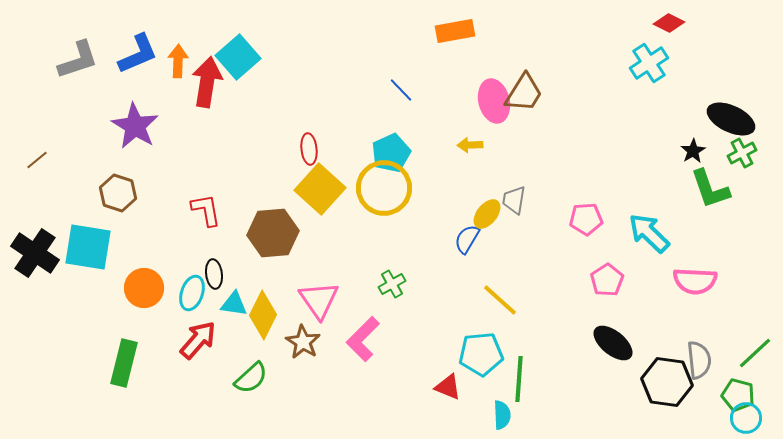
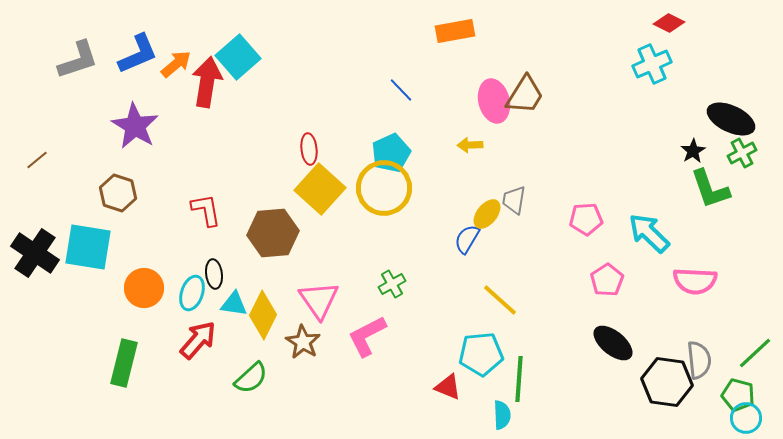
orange arrow at (178, 61): moved 2 px left, 3 px down; rotated 48 degrees clockwise
cyan cross at (649, 63): moved 3 px right, 1 px down; rotated 9 degrees clockwise
brown trapezoid at (524, 93): moved 1 px right, 2 px down
pink L-shape at (363, 339): moved 4 px right, 3 px up; rotated 18 degrees clockwise
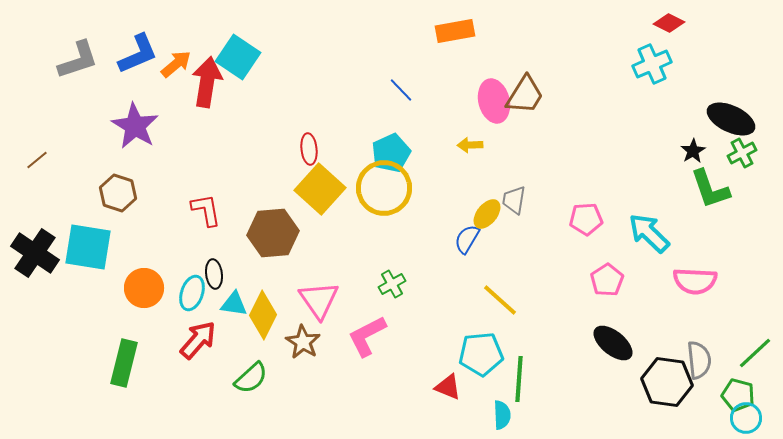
cyan square at (238, 57): rotated 15 degrees counterclockwise
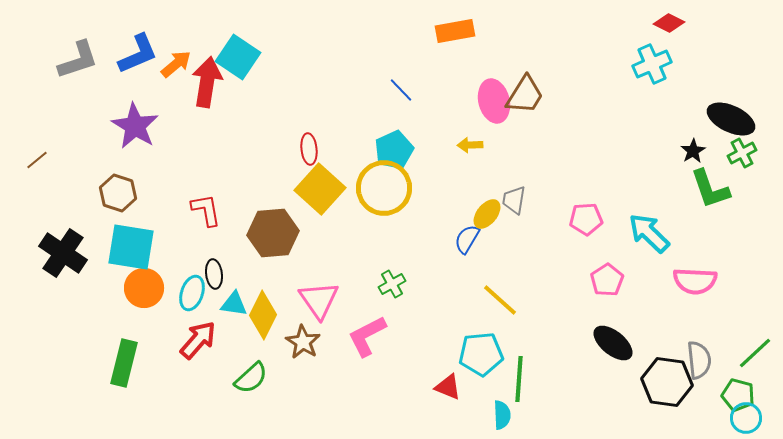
cyan pentagon at (391, 153): moved 3 px right, 3 px up
cyan square at (88, 247): moved 43 px right
black cross at (35, 253): moved 28 px right
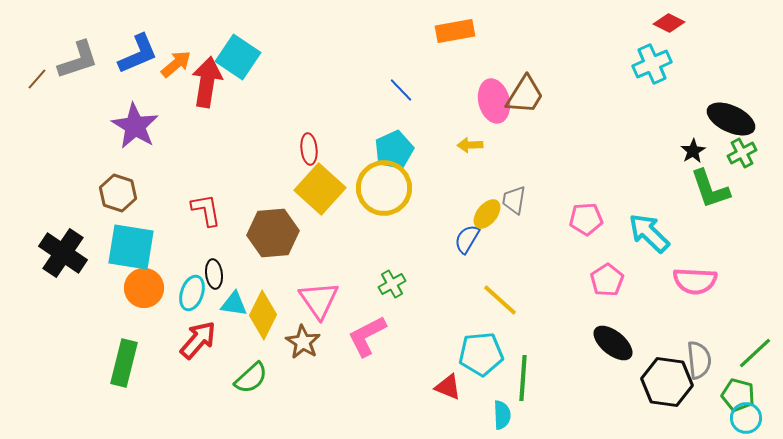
brown line at (37, 160): moved 81 px up; rotated 10 degrees counterclockwise
green line at (519, 379): moved 4 px right, 1 px up
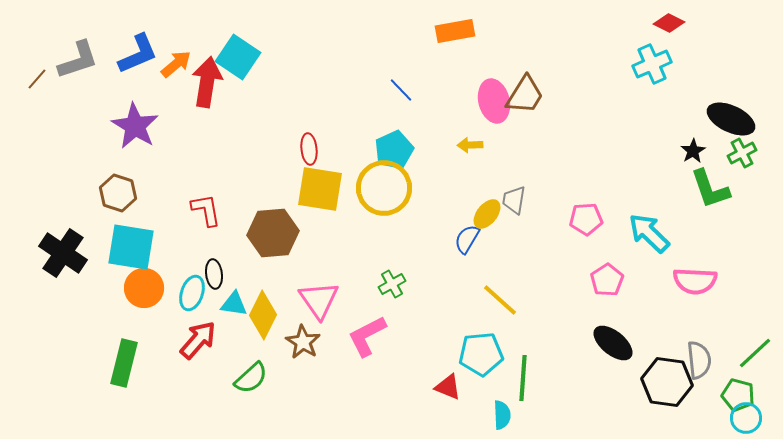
yellow square at (320, 189): rotated 33 degrees counterclockwise
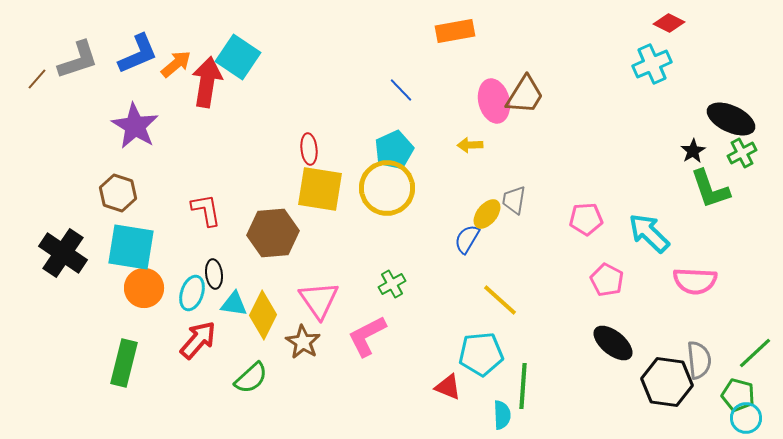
yellow circle at (384, 188): moved 3 px right
pink pentagon at (607, 280): rotated 12 degrees counterclockwise
green line at (523, 378): moved 8 px down
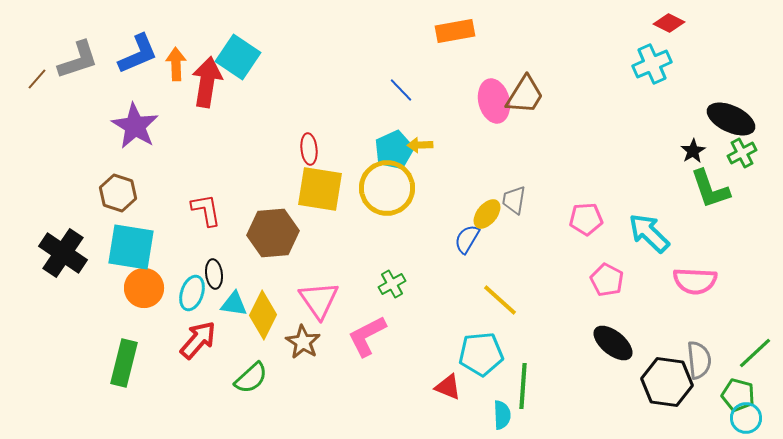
orange arrow at (176, 64): rotated 52 degrees counterclockwise
yellow arrow at (470, 145): moved 50 px left
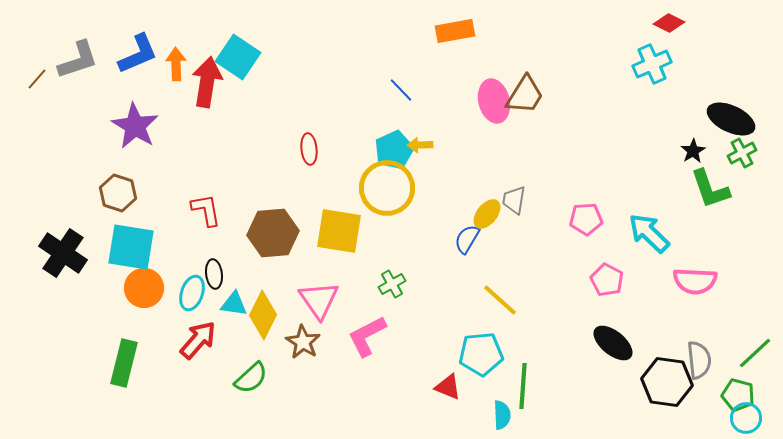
yellow square at (320, 189): moved 19 px right, 42 px down
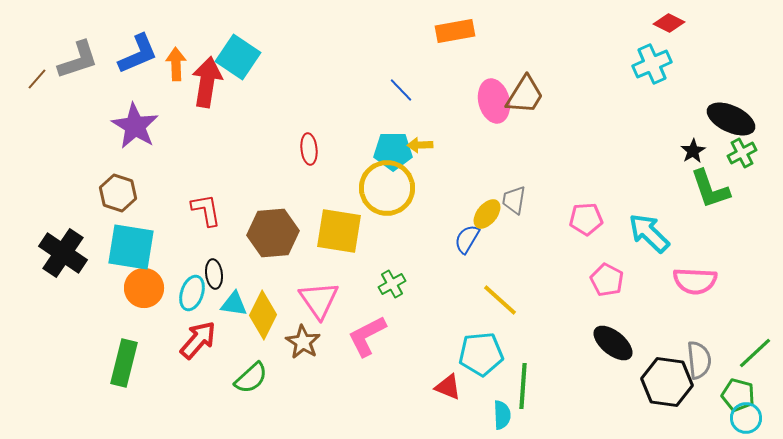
cyan pentagon at (394, 150): moved 1 px left, 1 px down; rotated 24 degrees clockwise
